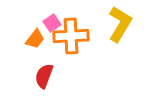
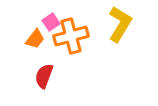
pink square: moved 1 px left, 1 px up
orange cross: rotated 12 degrees counterclockwise
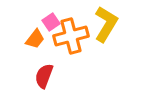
yellow L-shape: moved 14 px left
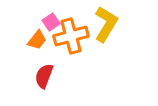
orange trapezoid: moved 2 px right, 1 px down
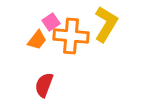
orange cross: rotated 20 degrees clockwise
red semicircle: moved 9 px down
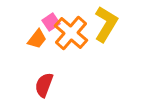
orange cross: moved 3 px up; rotated 36 degrees clockwise
orange trapezoid: moved 1 px up
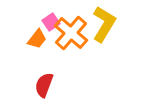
yellow L-shape: moved 2 px left
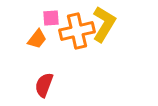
pink square: moved 4 px up; rotated 30 degrees clockwise
orange cross: moved 6 px right, 2 px up; rotated 36 degrees clockwise
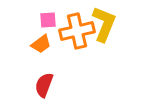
pink square: moved 3 px left, 2 px down
yellow L-shape: rotated 9 degrees counterclockwise
orange trapezoid: moved 4 px right, 5 px down; rotated 15 degrees clockwise
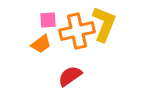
red semicircle: moved 26 px right, 9 px up; rotated 35 degrees clockwise
